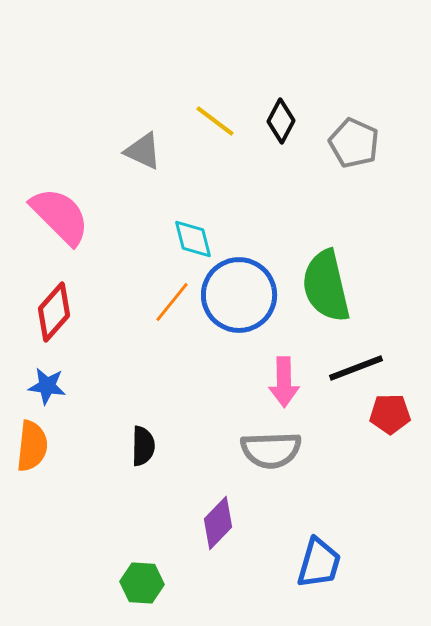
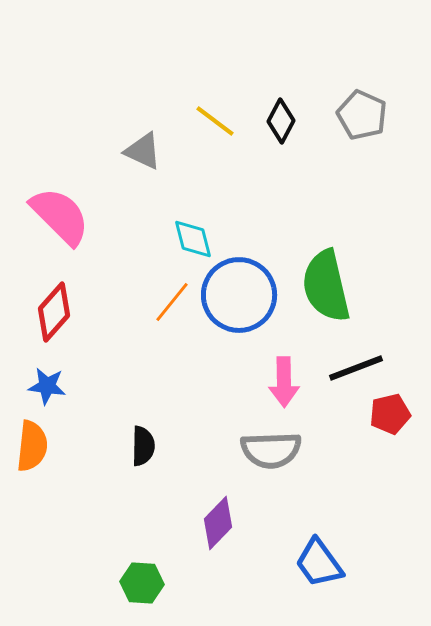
gray pentagon: moved 8 px right, 28 px up
red pentagon: rotated 12 degrees counterclockwise
blue trapezoid: rotated 128 degrees clockwise
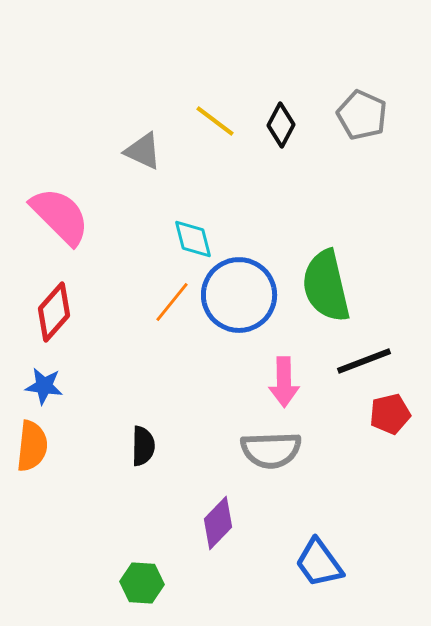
black diamond: moved 4 px down
black line: moved 8 px right, 7 px up
blue star: moved 3 px left
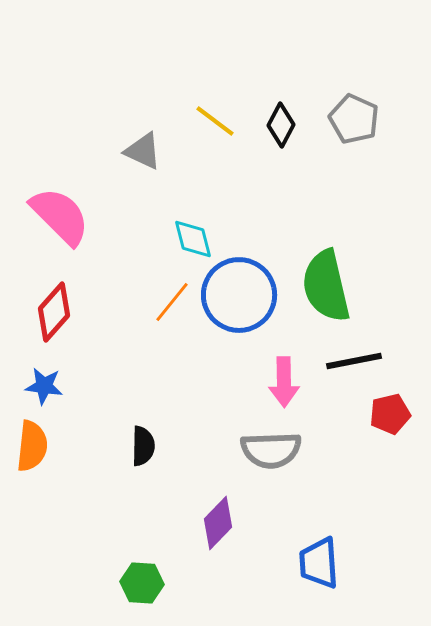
gray pentagon: moved 8 px left, 4 px down
black line: moved 10 px left; rotated 10 degrees clockwise
blue trapezoid: rotated 32 degrees clockwise
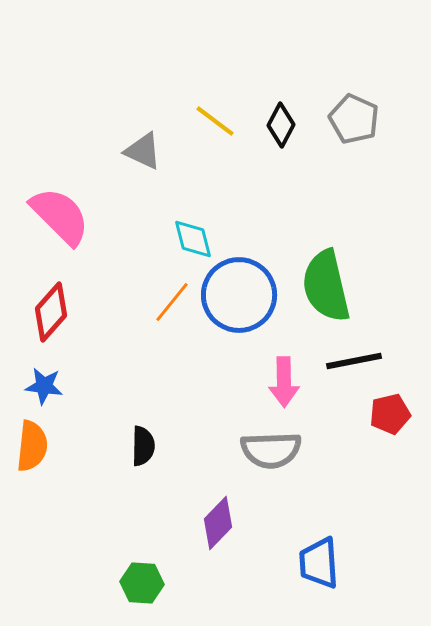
red diamond: moved 3 px left
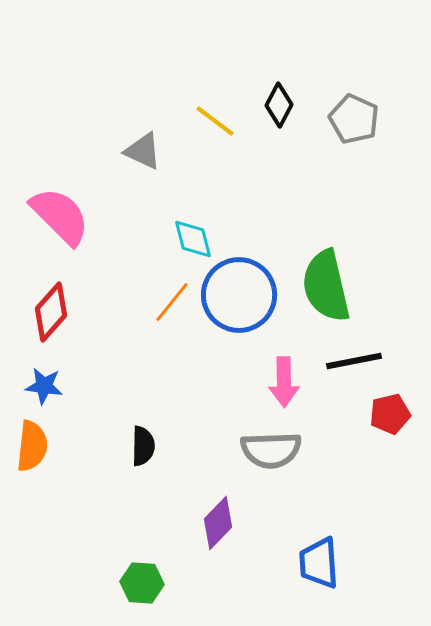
black diamond: moved 2 px left, 20 px up
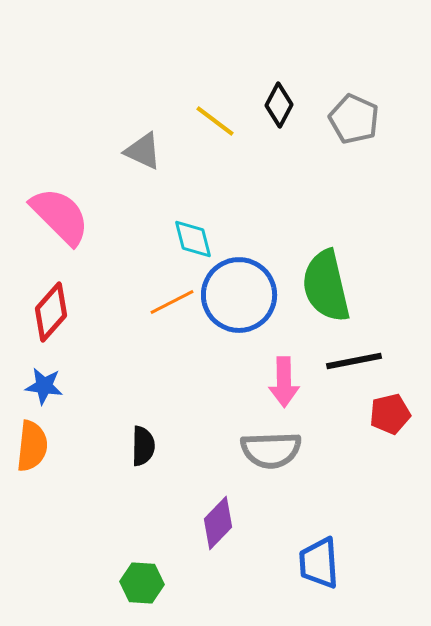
orange line: rotated 24 degrees clockwise
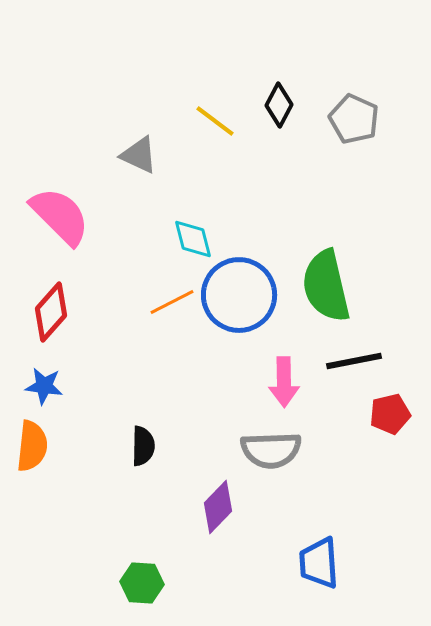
gray triangle: moved 4 px left, 4 px down
purple diamond: moved 16 px up
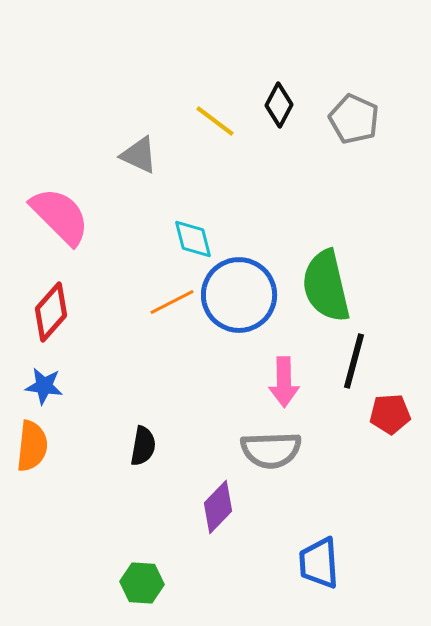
black line: rotated 64 degrees counterclockwise
red pentagon: rotated 9 degrees clockwise
black semicircle: rotated 9 degrees clockwise
